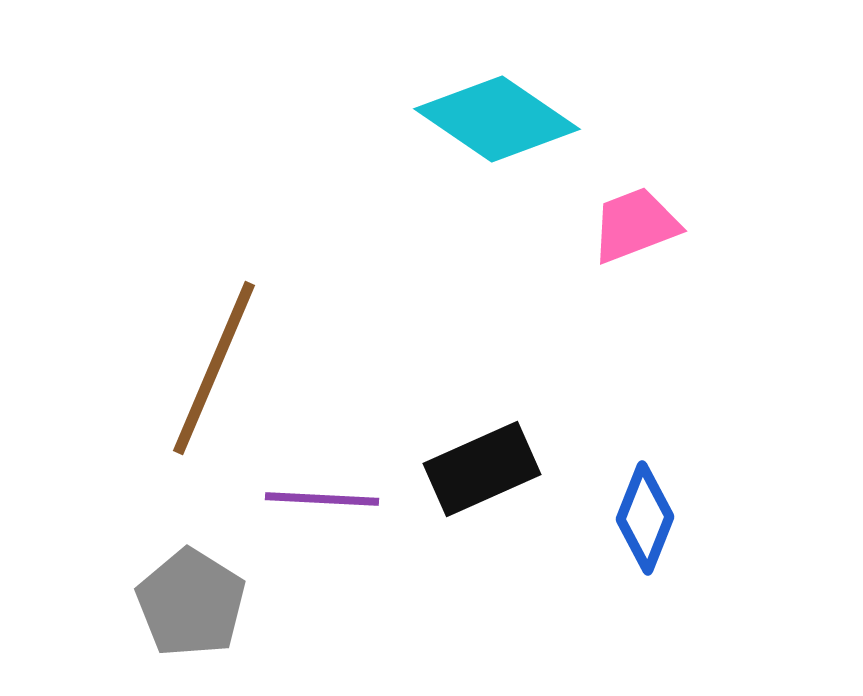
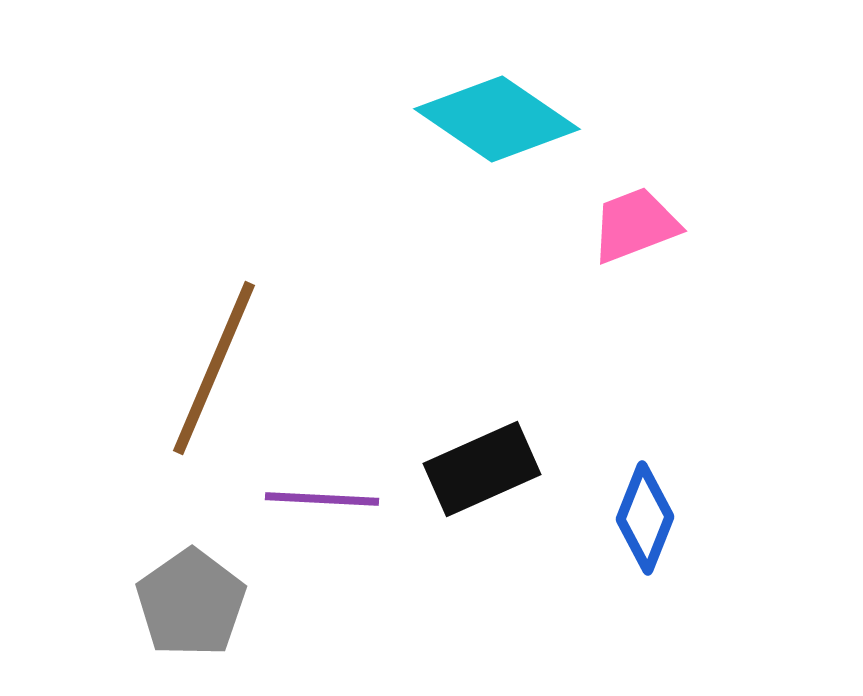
gray pentagon: rotated 5 degrees clockwise
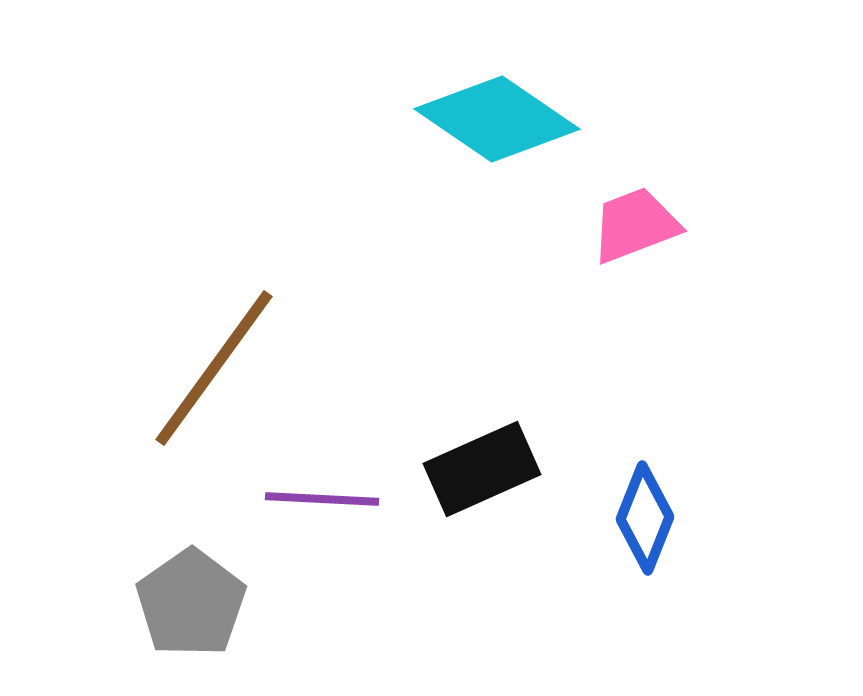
brown line: rotated 13 degrees clockwise
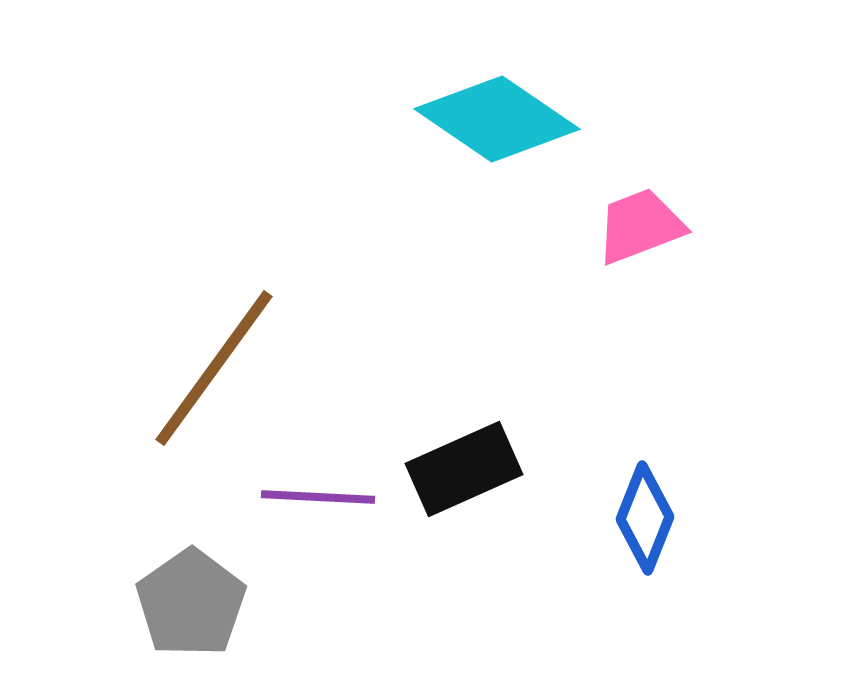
pink trapezoid: moved 5 px right, 1 px down
black rectangle: moved 18 px left
purple line: moved 4 px left, 2 px up
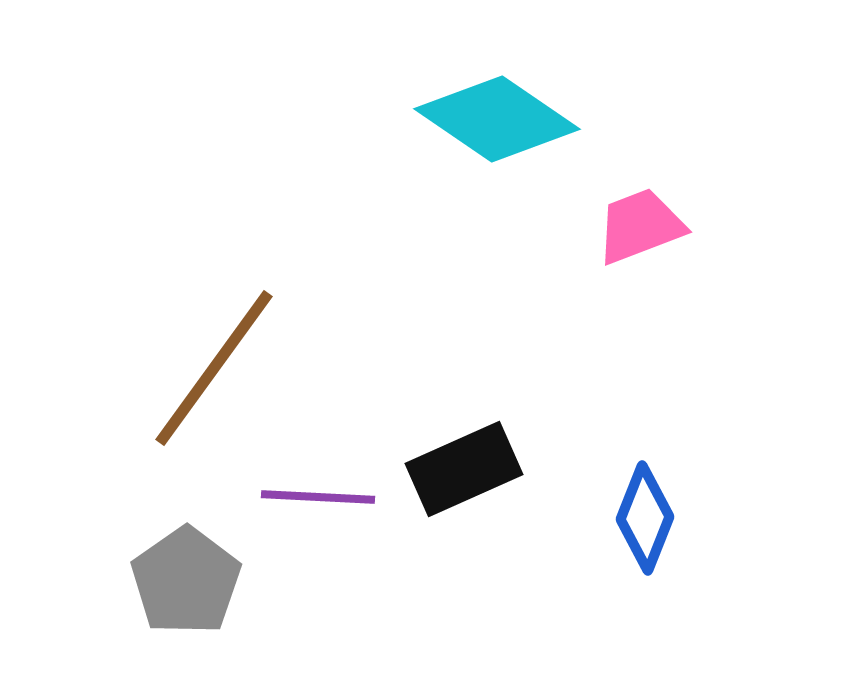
gray pentagon: moved 5 px left, 22 px up
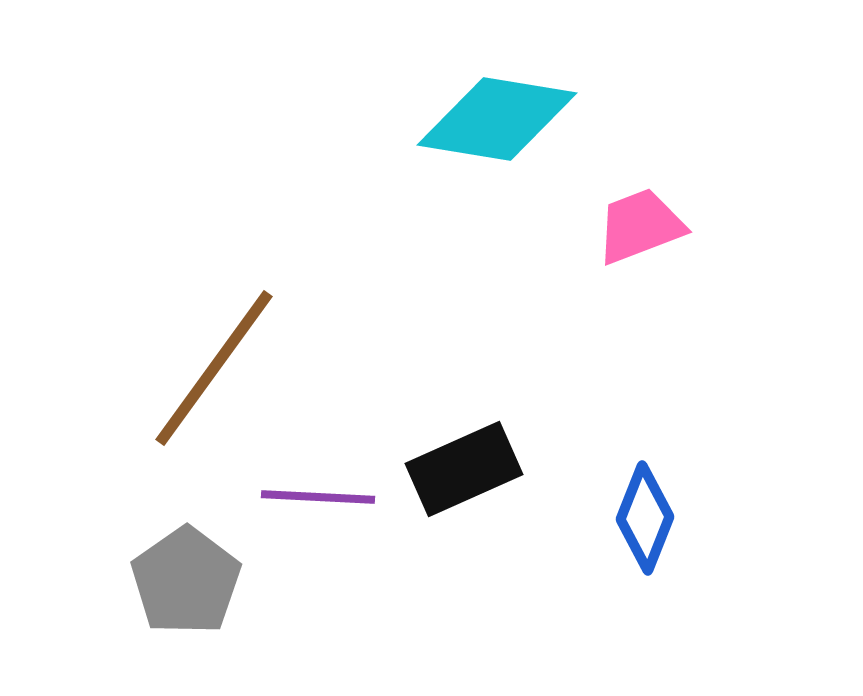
cyan diamond: rotated 25 degrees counterclockwise
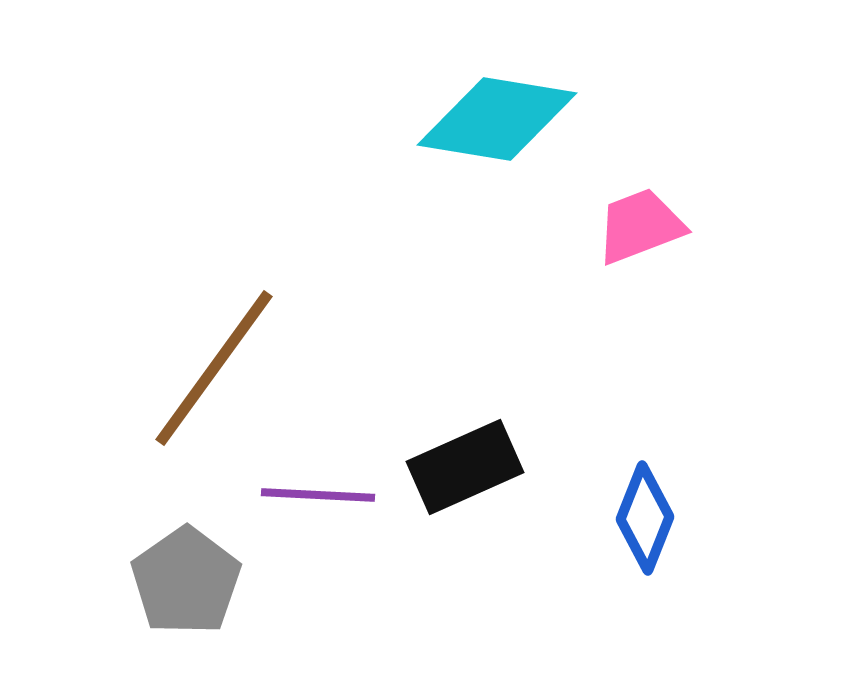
black rectangle: moved 1 px right, 2 px up
purple line: moved 2 px up
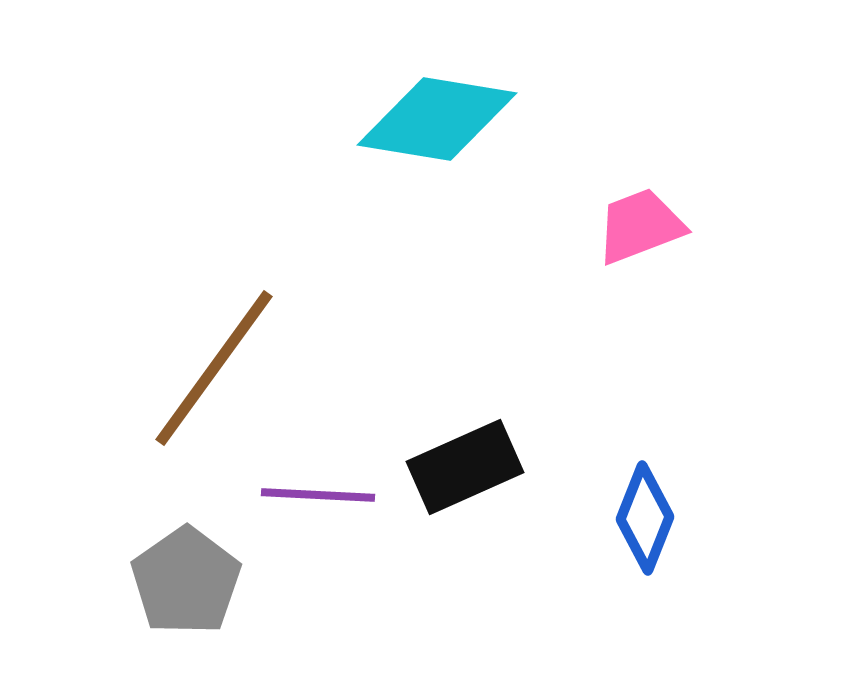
cyan diamond: moved 60 px left
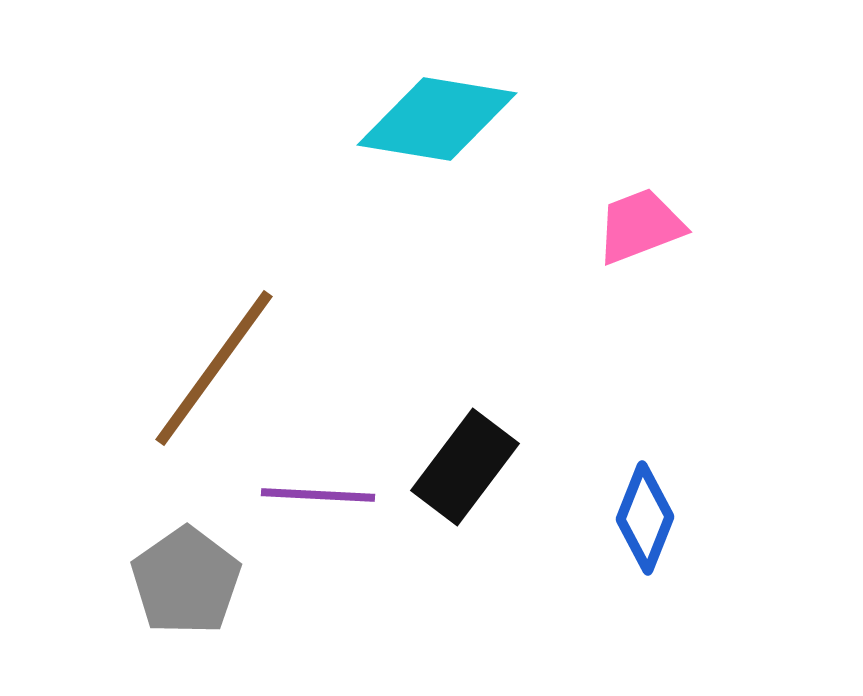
black rectangle: rotated 29 degrees counterclockwise
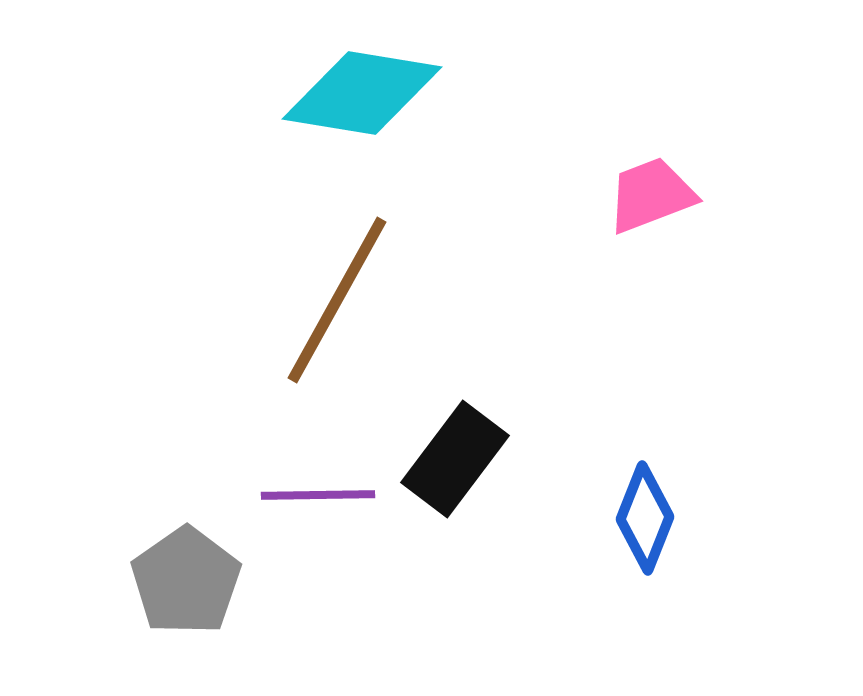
cyan diamond: moved 75 px left, 26 px up
pink trapezoid: moved 11 px right, 31 px up
brown line: moved 123 px right, 68 px up; rotated 7 degrees counterclockwise
black rectangle: moved 10 px left, 8 px up
purple line: rotated 4 degrees counterclockwise
